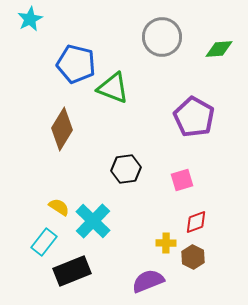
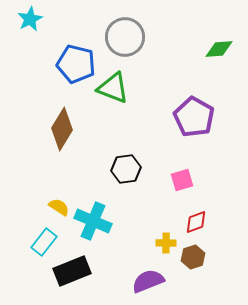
gray circle: moved 37 px left
cyan cross: rotated 21 degrees counterclockwise
brown hexagon: rotated 15 degrees clockwise
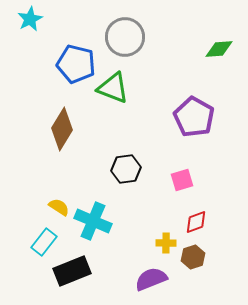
purple semicircle: moved 3 px right, 2 px up
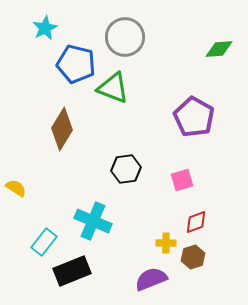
cyan star: moved 15 px right, 9 px down
yellow semicircle: moved 43 px left, 19 px up
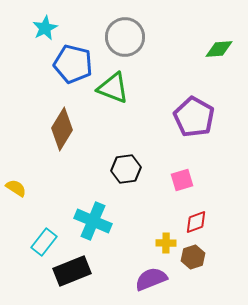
blue pentagon: moved 3 px left
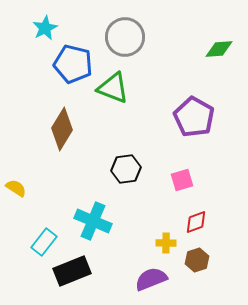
brown hexagon: moved 4 px right, 3 px down
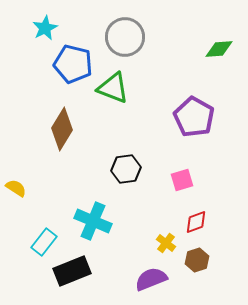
yellow cross: rotated 36 degrees clockwise
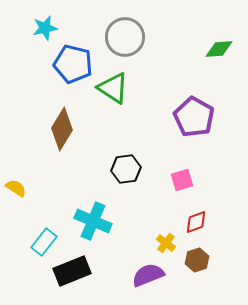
cyan star: rotated 15 degrees clockwise
green triangle: rotated 12 degrees clockwise
purple semicircle: moved 3 px left, 4 px up
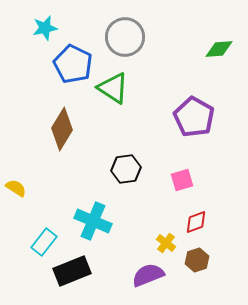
blue pentagon: rotated 12 degrees clockwise
